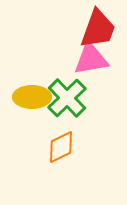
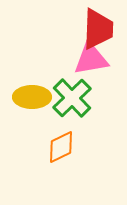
red trapezoid: rotated 18 degrees counterclockwise
green cross: moved 5 px right
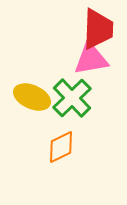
yellow ellipse: rotated 24 degrees clockwise
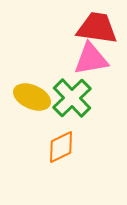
red trapezoid: moved 1 px left, 1 px up; rotated 84 degrees counterclockwise
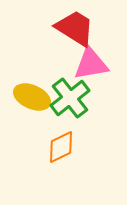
red trapezoid: moved 22 px left; rotated 24 degrees clockwise
pink triangle: moved 5 px down
green cross: moved 2 px left; rotated 6 degrees clockwise
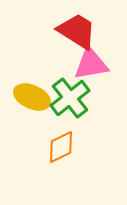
red trapezoid: moved 2 px right, 3 px down
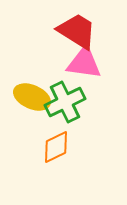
pink triangle: moved 7 px left, 1 px up; rotated 18 degrees clockwise
green cross: moved 5 px left, 4 px down; rotated 12 degrees clockwise
orange diamond: moved 5 px left
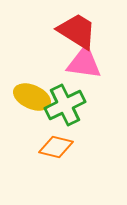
green cross: moved 3 px down
orange diamond: rotated 40 degrees clockwise
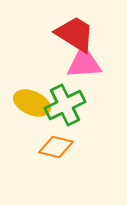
red trapezoid: moved 2 px left, 3 px down
pink triangle: rotated 12 degrees counterclockwise
yellow ellipse: moved 6 px down
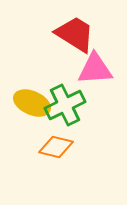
pink triangle: moved 11 px right, 6 px down
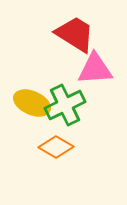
orange diamond: rotated 16 degrees clockwise
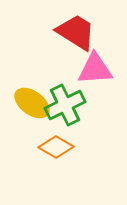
red trapezoid: moved 1 px right, 2 px up
yellow ellipse: rotated 12 degrees clockwise
